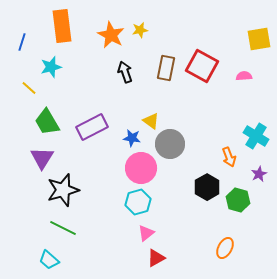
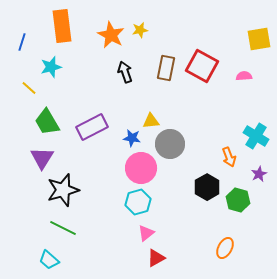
yellow triangle: rotated 42 degrees counterclockwise
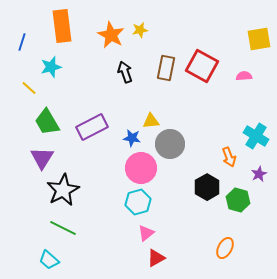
black star: rotated 12 degrees counterclockwise
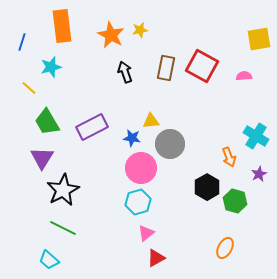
green hexagon: moved 3 px left, 1 px down
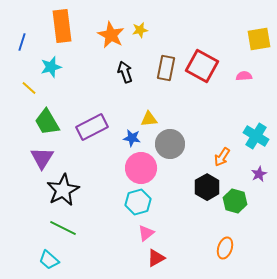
yellow triangle: moved 2 px left, 2 px up
orange arrow: moved 7 px left; rotated 54 degrees clockwise
orange ellipse: rotated 10 degrees counterclockwise
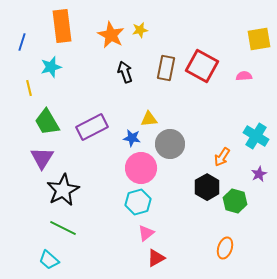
yellow line: rotated 35 degrees clockwise
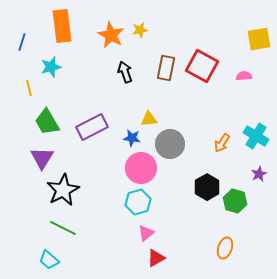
orange arrow: moved 14 px up
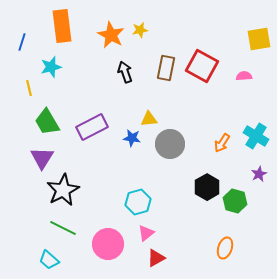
pink circle: moved 33 px left, 76 px down
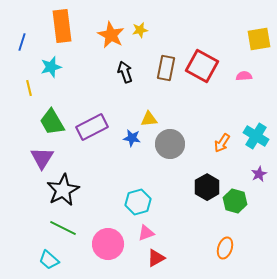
green trapezoid: moved 5 px right
pink triangle: rotated 18 degrees clockwise
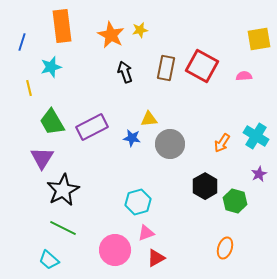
black hexagon: moved 2 px left, 1 px up
pink circle: moved 7 px right, 6 px down
